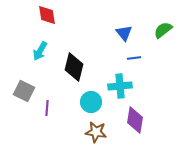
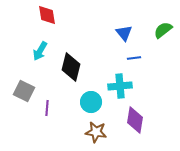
black diamond: moved 3 px left
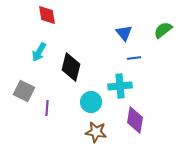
cyan arrow: moved 1 px left, 1 px down
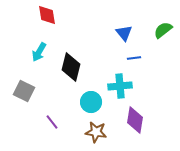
purple line: moved 5 px right, 14 px down; rotated 42 degrees counterclockwise
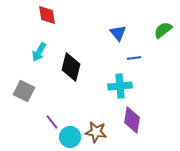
blue triangle: moved 6 px left
cyan circle: moved 21 px left, 35 px down
purple diamond: moved 3 px left
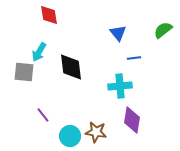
red diamond: moved 2 px right
black diamond: rotated 20 degrees counterclockwise
gray square: moved 19 px up; rotated 20 degrees counterclockwise
purple line: moved 9 px left, 7 px up
cyan circle: moved 1 px up
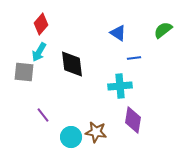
red diamond: moved 8 px left, 9 px down; rotated 50 degrees clockwise
blue triangle: rotated 18 degrees counterclockwise
black diamond: moved 1 px right, 3 px up
purple diamond: moved 1 px right
cyan circle: moved 1 px right, 1 px down
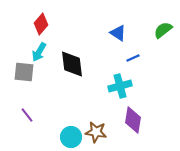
blue line: moved 1 px left; rotated 16 degrees counterclockwise
cyan cross: rotated 10 degrees counterclockwise
purple line: moved 16 px left
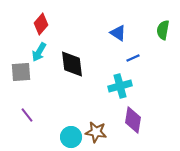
green semicircle: rotated 42 degrees counterclockwise
gray square: moved 3 px left; rotated 10 degrees counterclockwise
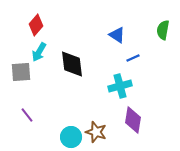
red diamond: moved 5 px left, 1 px down
blue triangle: moved 1 px left, 2 px down
brown star: rotated 10 degrees clockwise
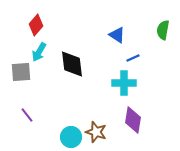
cyan cross: moved 4 px right, 3 px up; rotated 15 degrees clockwise
